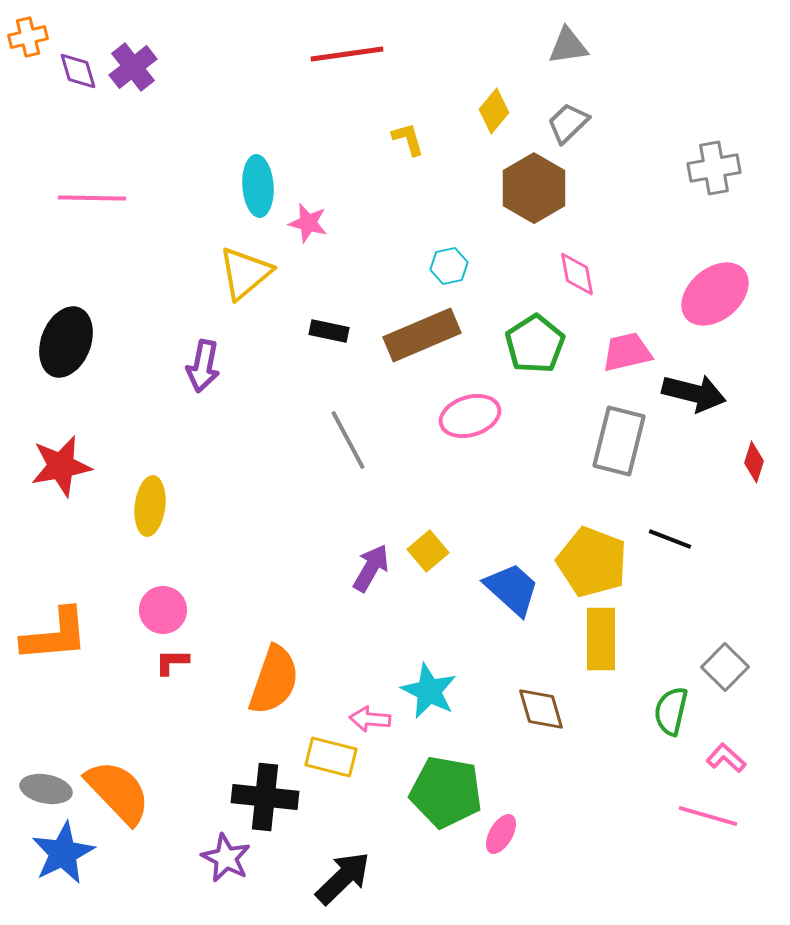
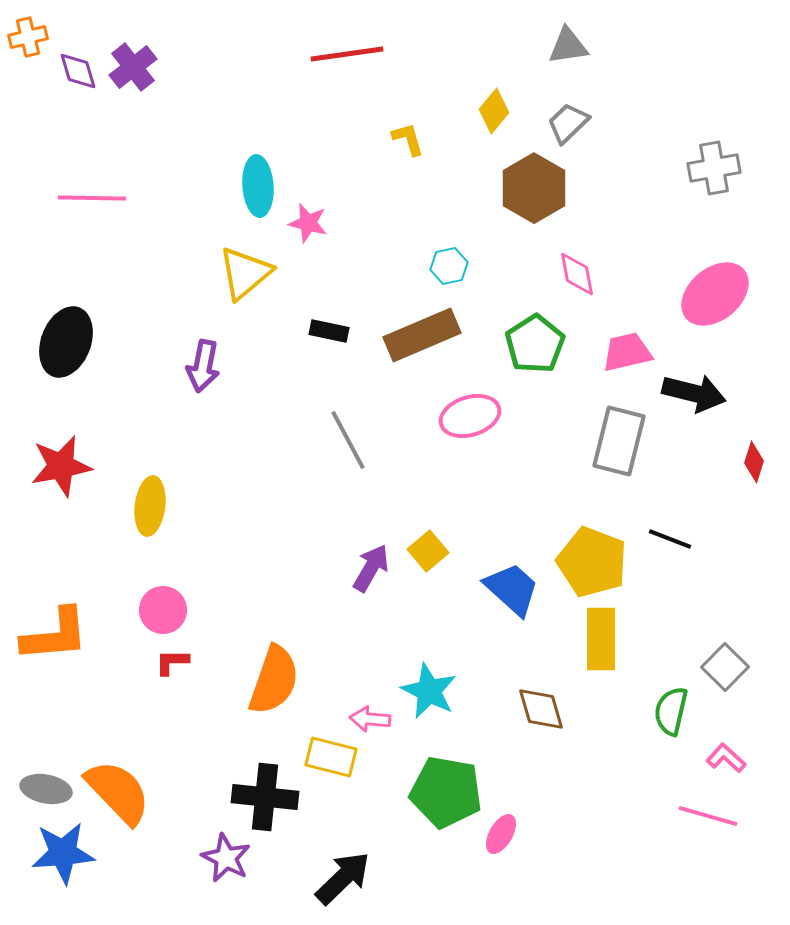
blue star at (63, 853): rotated 22 degrees clockwise
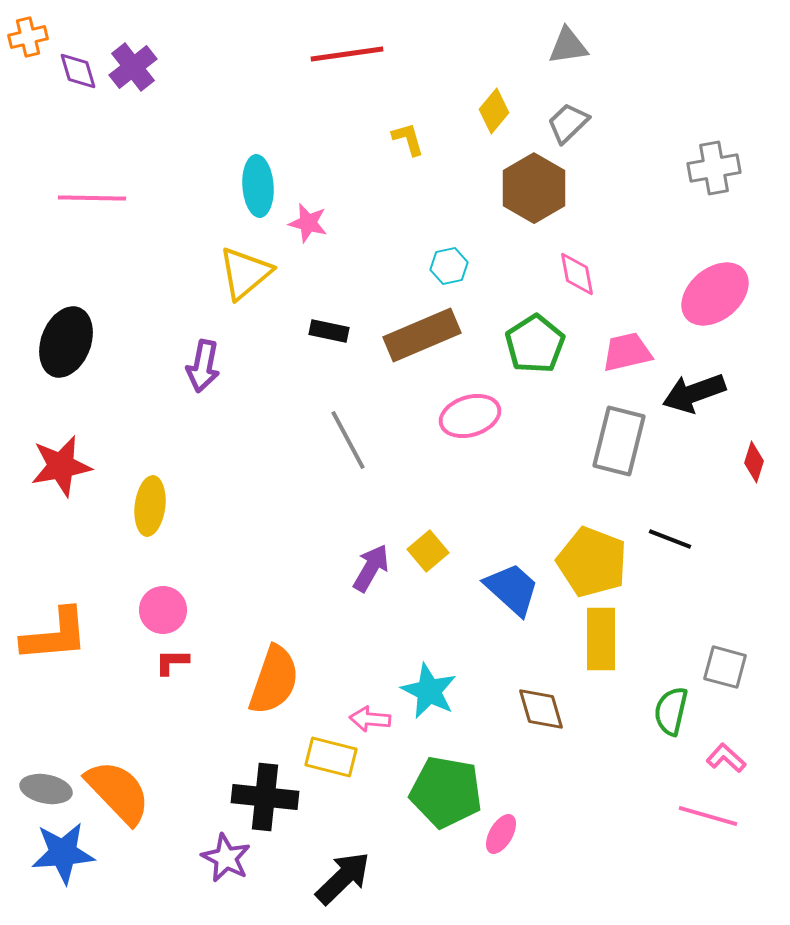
black arrow at (694, 393): rotated 146 degrees clockwise
gray square at (725, 667): rotated 30 degrees counterclockwise
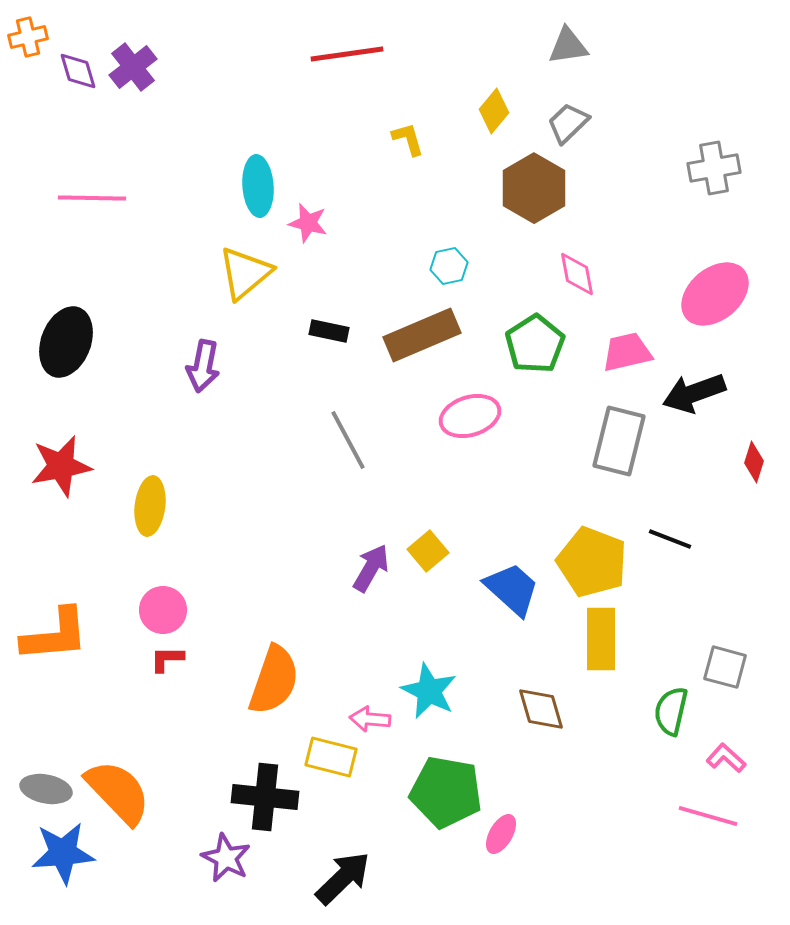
red L-shape at (172, 662): moved 5 px left, 3 px up
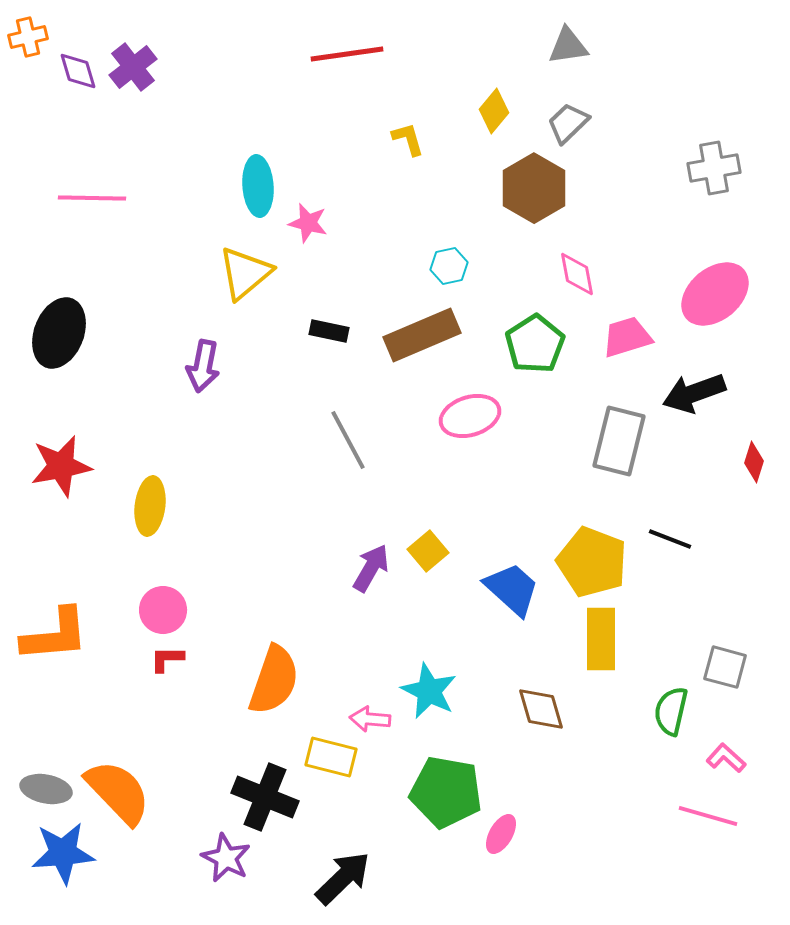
black ellipse at (66, 342): moved 7 px left, 9 px up
pink trapezoid at (627, 352): moved 15 px up; rotated 4 degrees counterclockwise
black cross at (265, 797): rotated 16 degrees clockwise
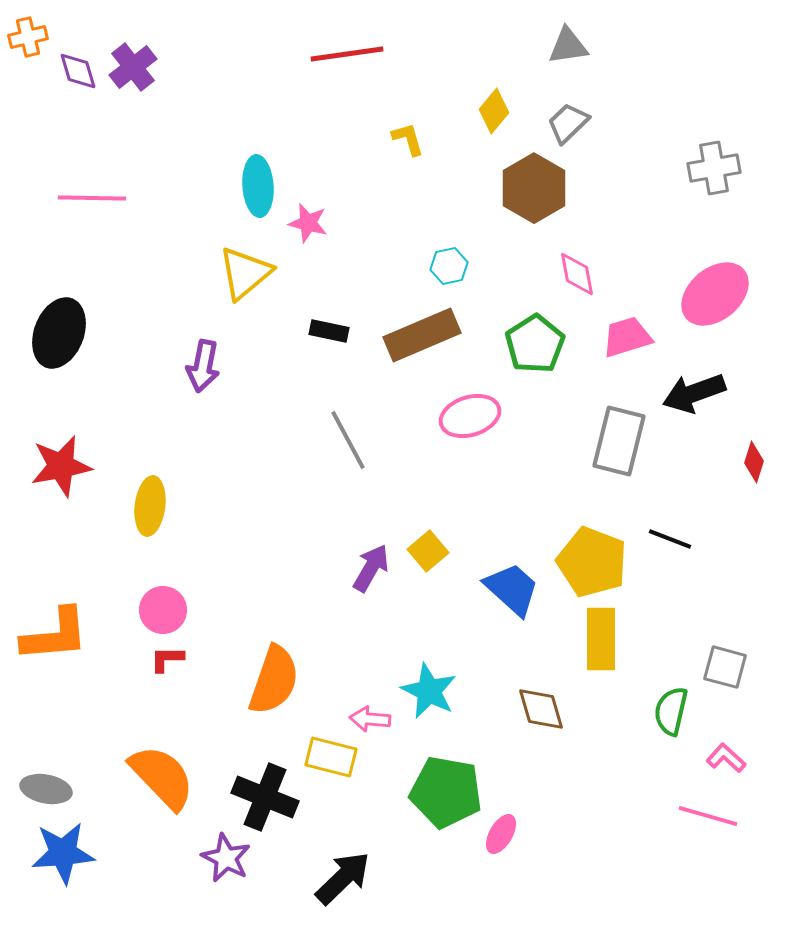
orange semicircle at (118, 792): moved 44 px right, 15 px up
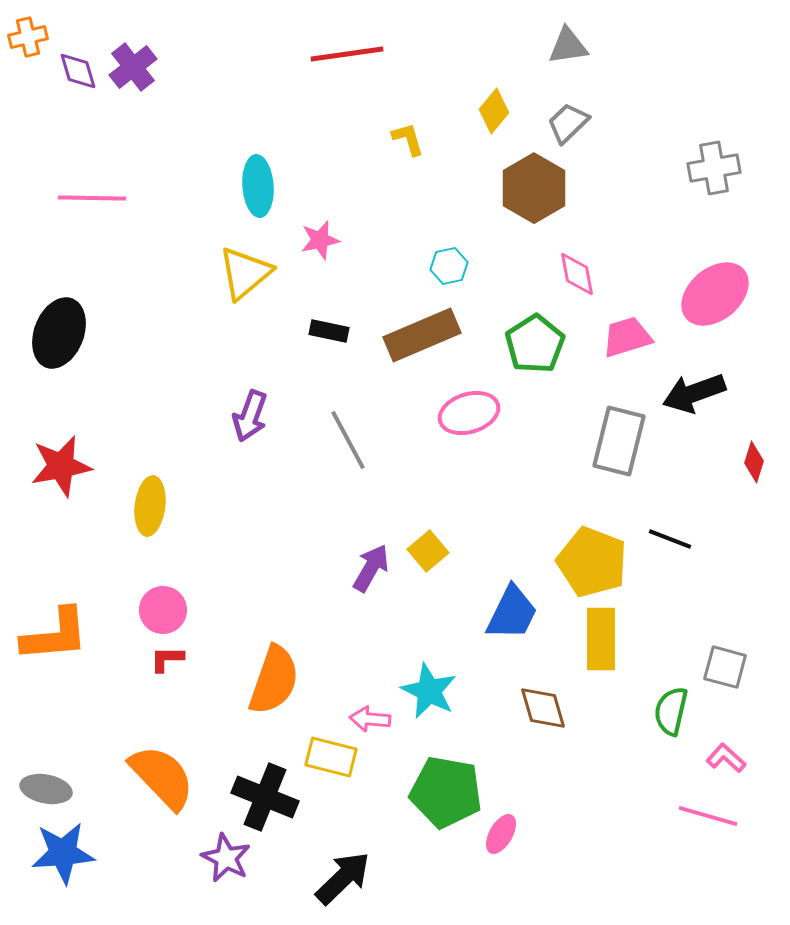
pink star at (308, 223): moved 12 px right, 17 px down; rotated 27 degrees counterclockwise
purple arrow at (203, 366): moved 47 px right, 50 px down; rotated 9 degrees clockwise
pink ellipse at (470, 416): moved 1 px left, 3 px up
blue trapezoid at (512, 589): moved 24 px down; rotated 74 degrees clockwise
brown diamond at (541, 709): moved 2 px right, 1 px up
